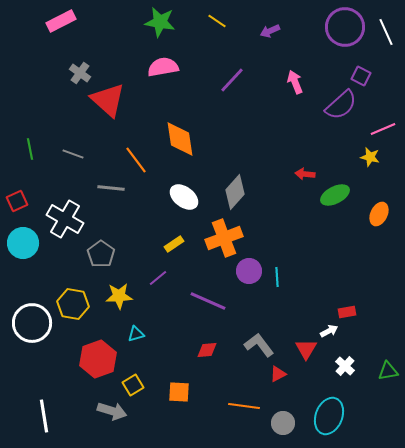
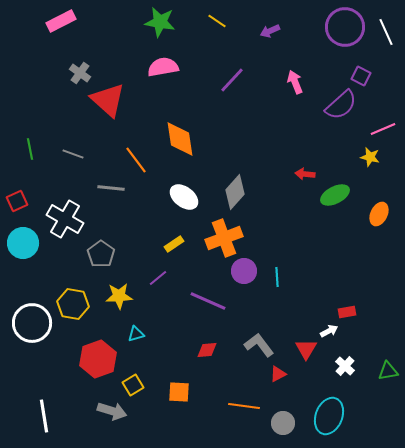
purple circle at (249, 271): moved 5 px left
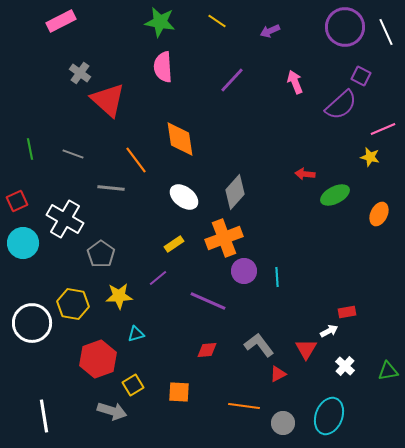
pink semicircle at (163, 67): rotated 84 degrees counterclockwise
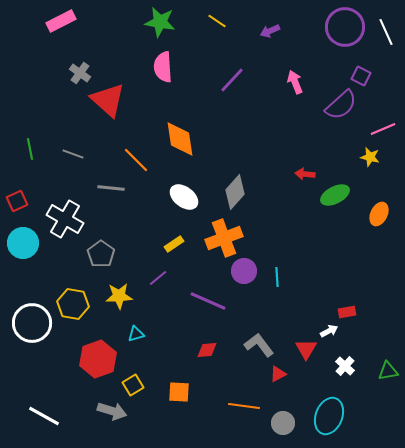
orange line at (136, 160): rotated 8 degrees counterclockwise
white line at (44, 416): rotated 52 degrees counterclockwise
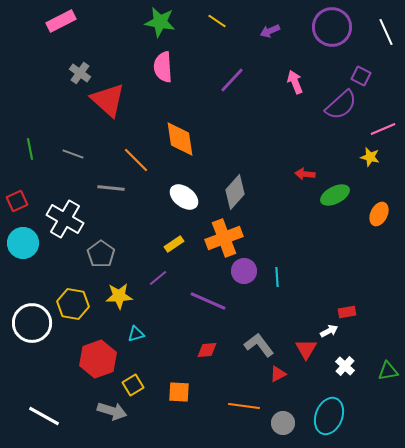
purple circle at (345, 27): moved 13 px left
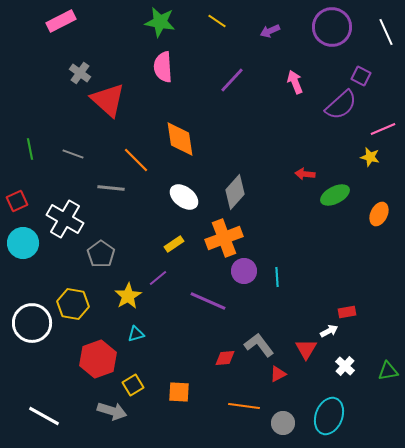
yellow star at (119, 296): moved 9 px right; rotated 28 degrees counterclockwise
red diamond at (207, 350): moved 18 px right, 8 px down
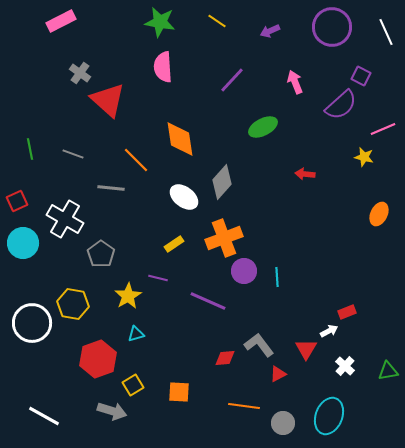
yellow star at (370, 157): moved 6 px left
gray diamond at (235, 192): moved 13 px left, 10 px up
green ellipse at (335, 195): moved 72 px left, 68 px up
purple line at (158, 278): rotated 54 degrees clockwise
red rectangle at (347, 312): rotated 12 degrees counterclockwise
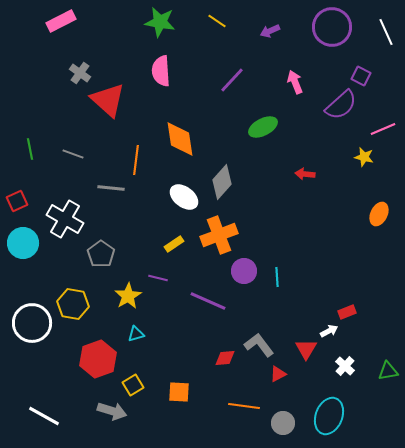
pink semicircle at (163, 67): moved 2 px left, 4 px down
orange line at (136, 160): rotated 52 degrees clockwise
orange cross at (224, 238): moved 5 px left, 3 px up
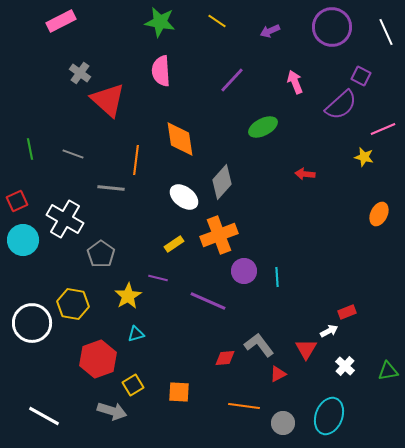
cyan circle at (23, 243): moved 3 px up
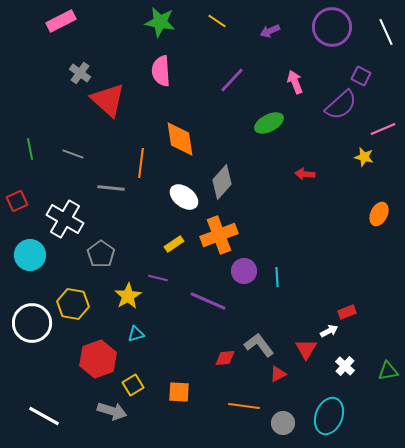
green ellipse at (263, 127): moved 6 px right, 4 px up
orange line at (136, 160): moved 5 px right, 3 px down
cyan circle at (23, 240): moved 7 px right, 15 px down
